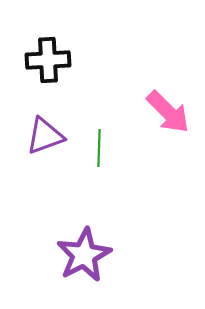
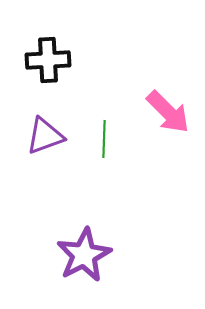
green line: moved 5 px right, 9 px up
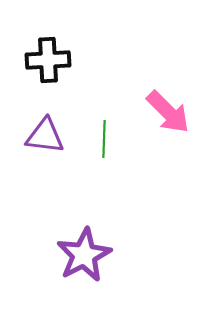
purple triangle: rotated 27 degrees clockwise
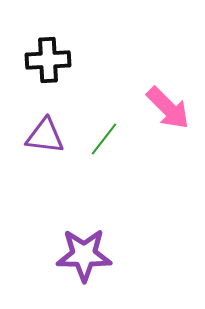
pink arrow: moved 4 px up
green line: rotated 36 degrees clockwise
purple star: rotated 28 degrees clockwise
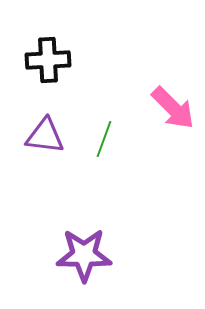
pink arrow: moved 5 px right
green line: rotated 18 degrees counterclockwise
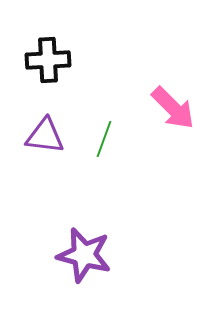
purple star: rotated 14 degrees clockwise
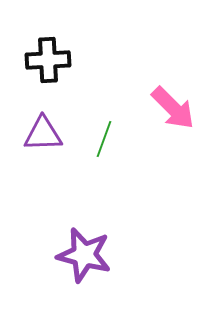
purple triangle: moved 2 px left, 2 px up; rotated 9 degrees counterclockwise
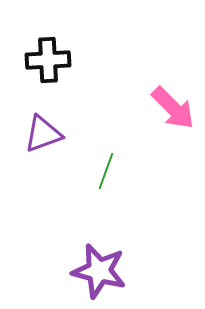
purple triangle: rotated 18 degrees counterclockwise
green line: moved 2 px right, 32 px down
purple star: moved 15 px right, 16 px down
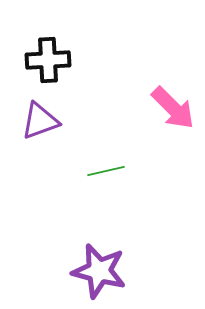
purple triangle: moved 3 px left, 13 px up
green line: rotated 57 degrees clockwise
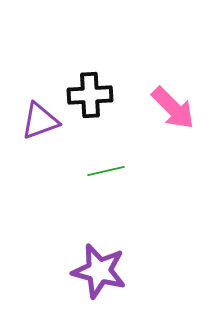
black cross: moved 42 px right, 35 px down
